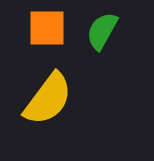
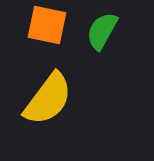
orange square: moved 3 px up; rotated 12 degrees clockwise
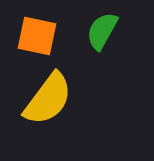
orange square: moved 10 px left, 11 px down
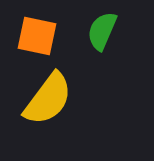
green semicircle: rotated 6 degrees counterclockwise
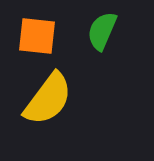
orange square: rotated 6 degrees counterclockwise
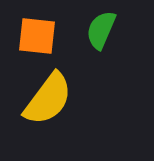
green semicircle: moved 1 px left, 1 px up
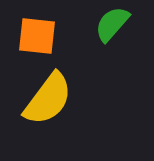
green semicircle: moved 11 px right, 6 px up; rotated 18 degrees clockwise
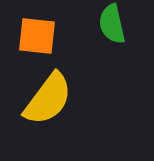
green semicircle: rotated 54 degrees counterclockwise
